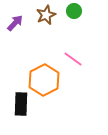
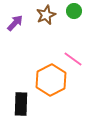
orange hexagon: moved 7 px right
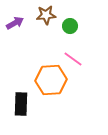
green circle: moved 4 px left, 15 px down
brown star: rotated 18 degrees clockwise
purple arrow: rotated 18 degrees clockwise
orange hexagon: rotated 24 degrees clockwise
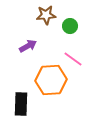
purple arrow: moved 13 px right, 23 px down
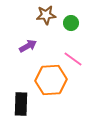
green circle: moved 1 px right, 3 px up
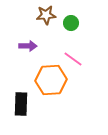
purple arrow: rotated 30 degrees clockwise
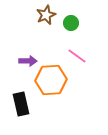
brown star: rotated 18 degrees counterclockwise
purple arrow: moved 15 px down
pink line: moved 4 px right, 3 px up
black rectangle: rotated 15 degrees counterclockwise
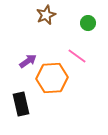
green circle: moved 17 px right
purple arrow: rotated 36 degrees counterclockwise
orange hexagon: moved 1 px right, 2 px up
